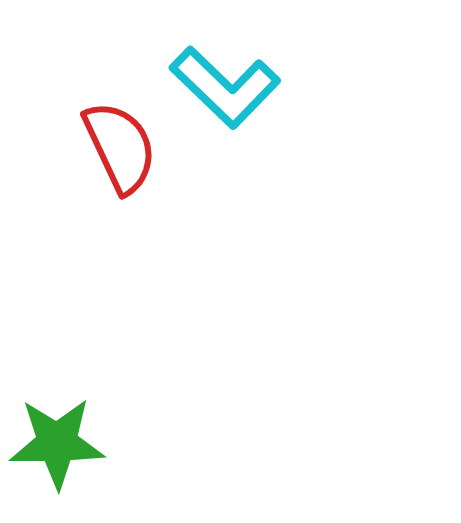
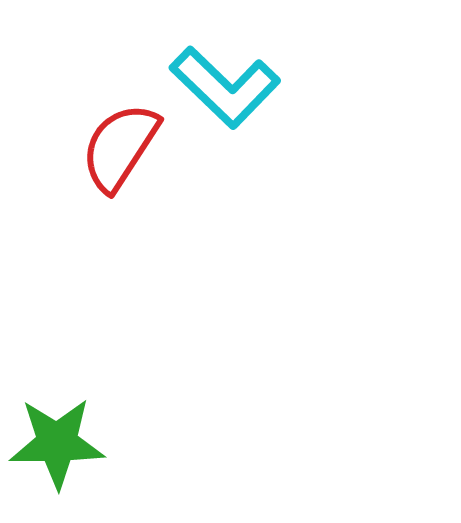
red semicircle: rotated 122 degrees counterclockwise
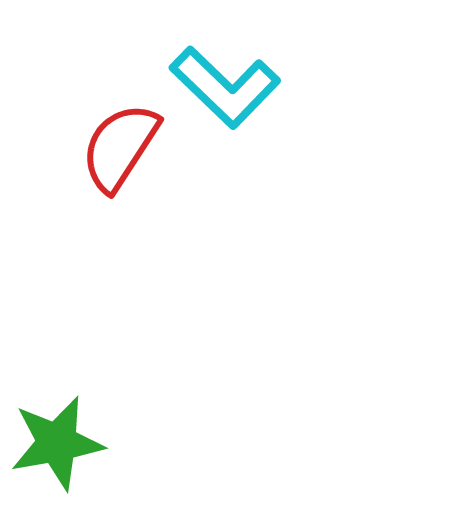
green star: rotated 10 degrees counterclockwise
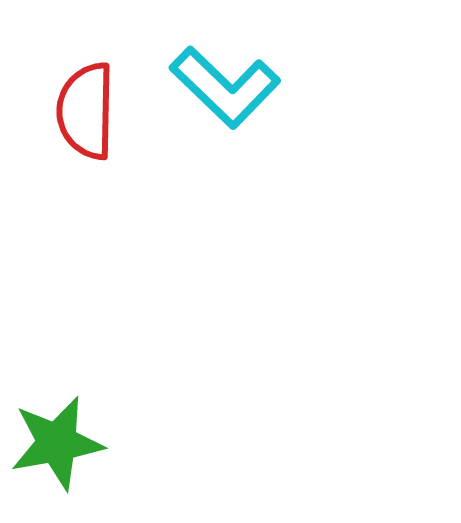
red semicircle: moved 34 px left, 36 px up; rotated 32 degrees counterclockwise
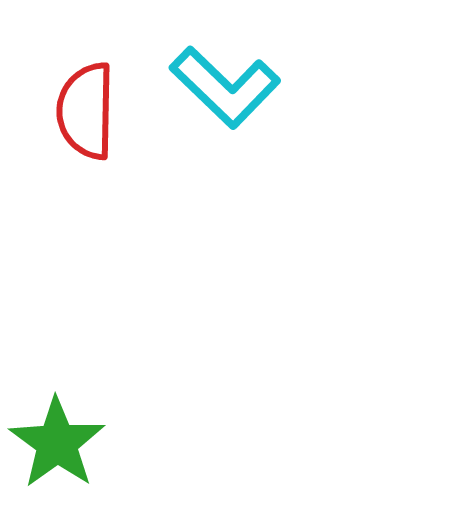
green star: rotated 26 degrees counterclockwise
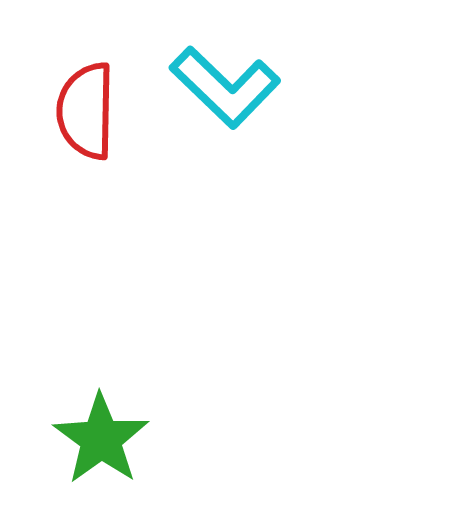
green star: moved 44 px right, 4 px up
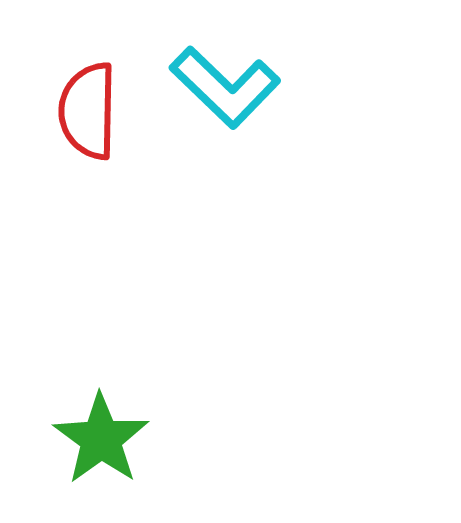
red semicircle: moved 2 px right
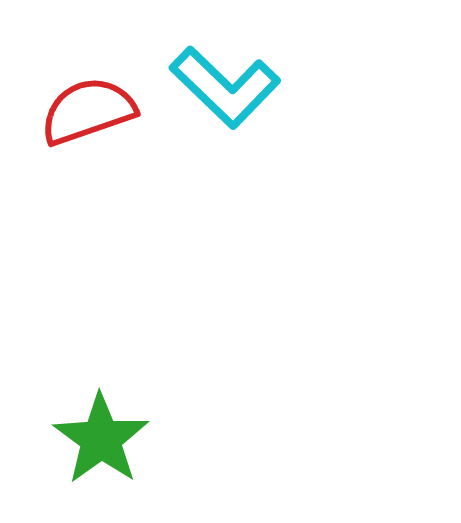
red semicircle: rotated 70 degrees clockwise
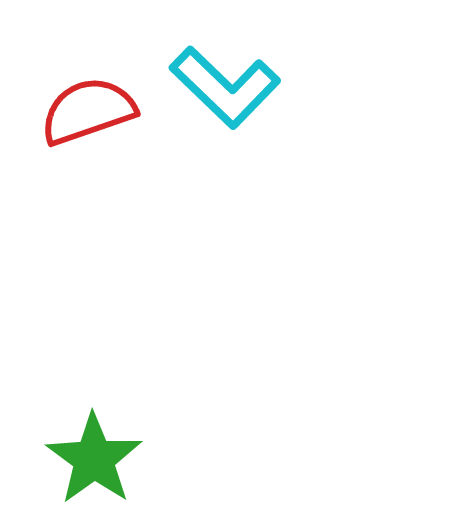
green star: moved 7 px left, 20 px down
